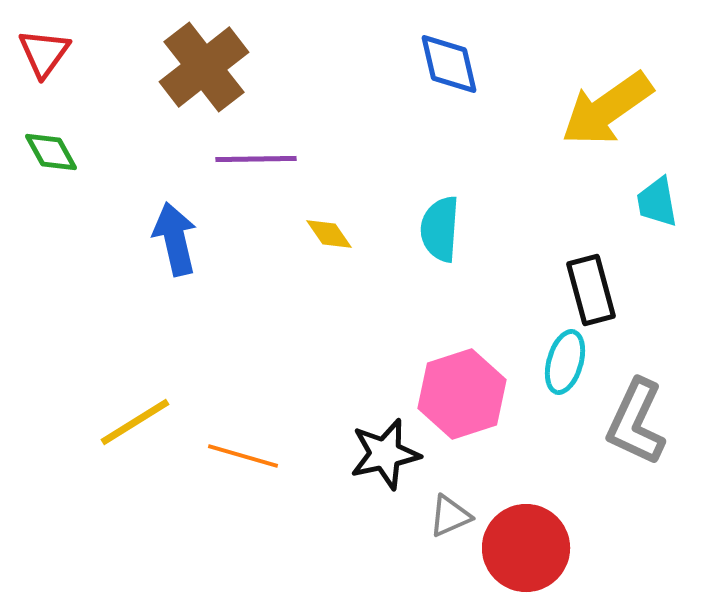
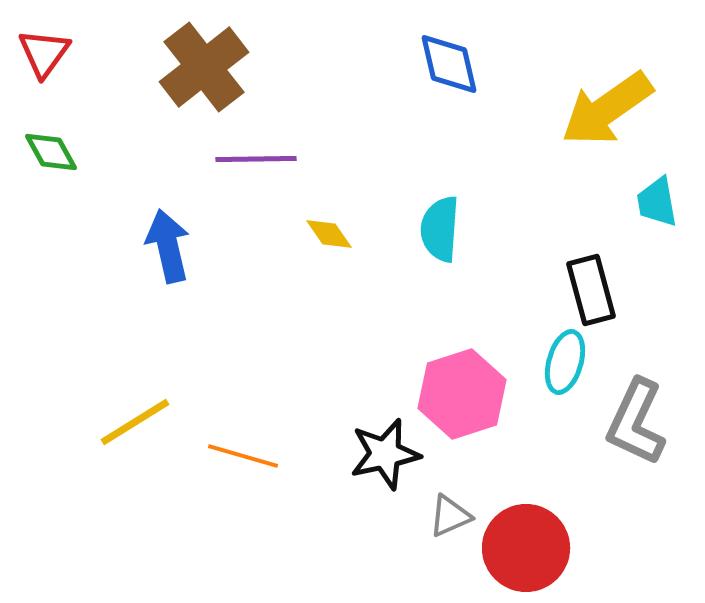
blue arrow: moved 7 px left, 7 px down
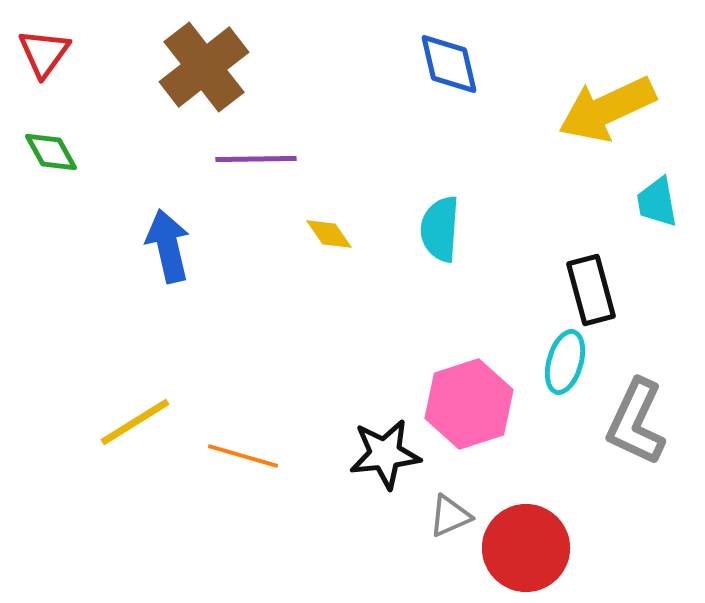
yellow arrow: rotated 10 degrees clockwise
pink hexagon: moved 7 px right, 10 px down
black star: rotated 6 degrees clockwise
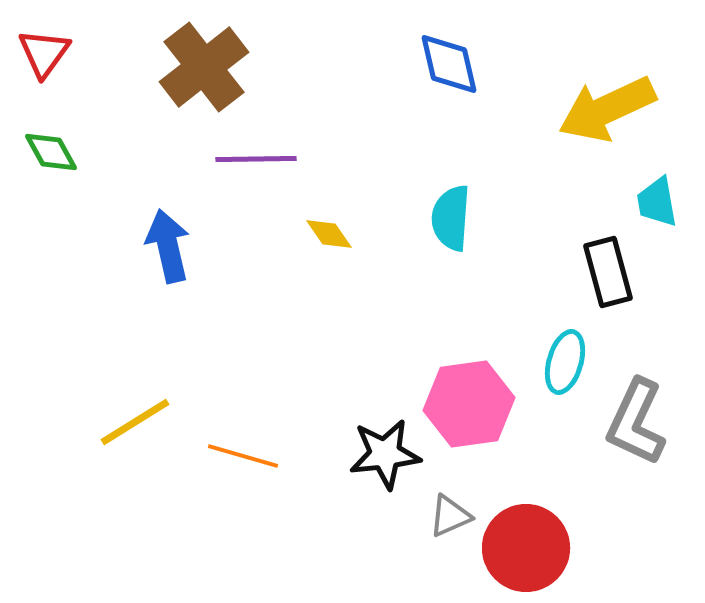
cyan semicircle: moved 11 px right, 11 px up
black rectangle: moved 17 px right, 18 px up
pink hexagon: rotated 10 degrees clockwise
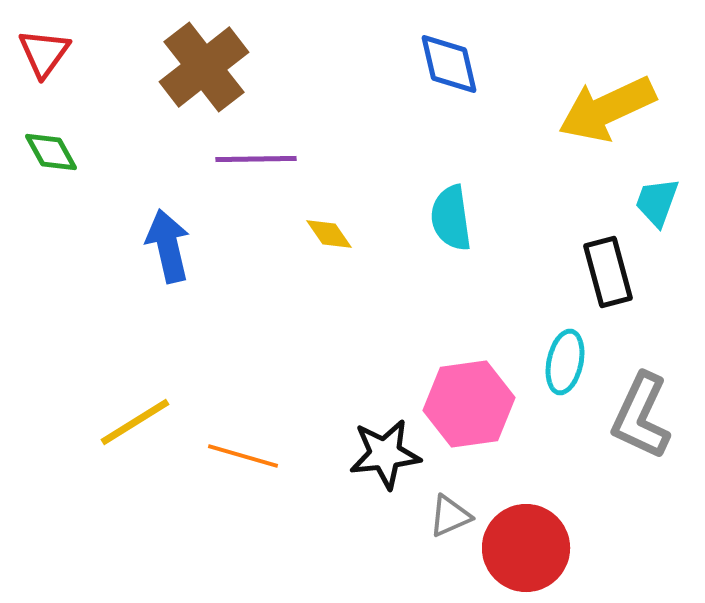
cyan trapezoid: rotated 30 degrees clockwise
cyan semicircle: rotated 12 degrees counterclockwise
cyan ellipse: rotated 4 degrees counterclockwise
gray L-shape: moved 5 px right, 6 px up
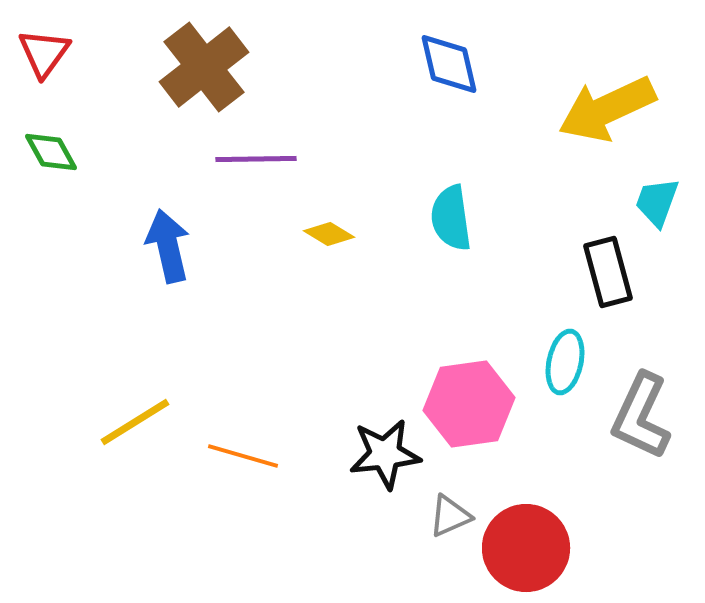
yellow diamond: rotated 24 degrees counterclockwise
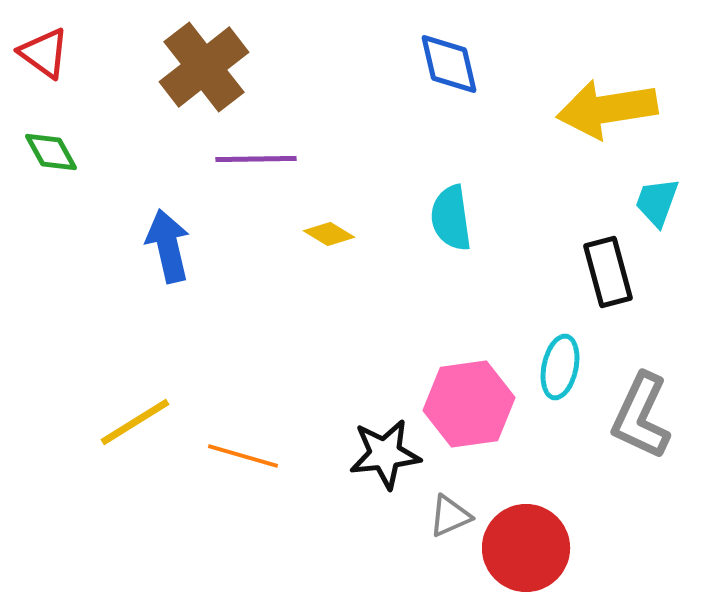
red triangle: rotated 30 degrees counterclockwise
yellow arrow: rotated 16 degrees clockwise
cyan ellipse: moved 5 px left, 5 px down
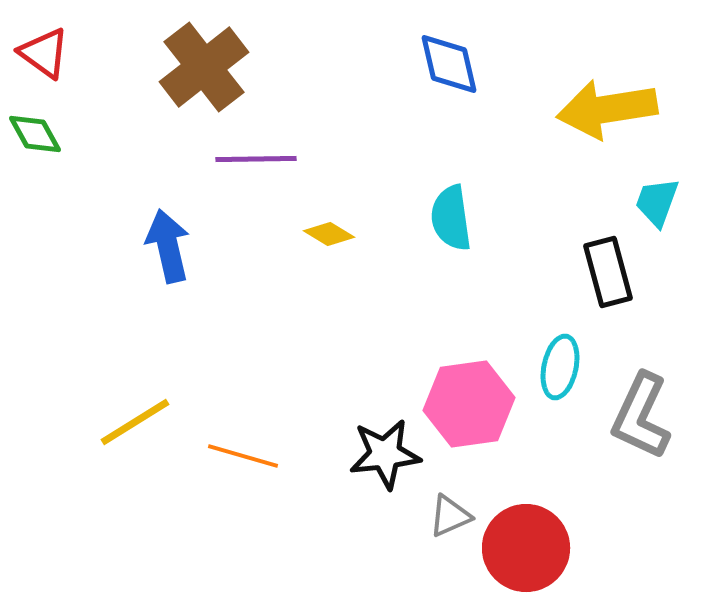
green diamond: moved 16 px left, 18 px up
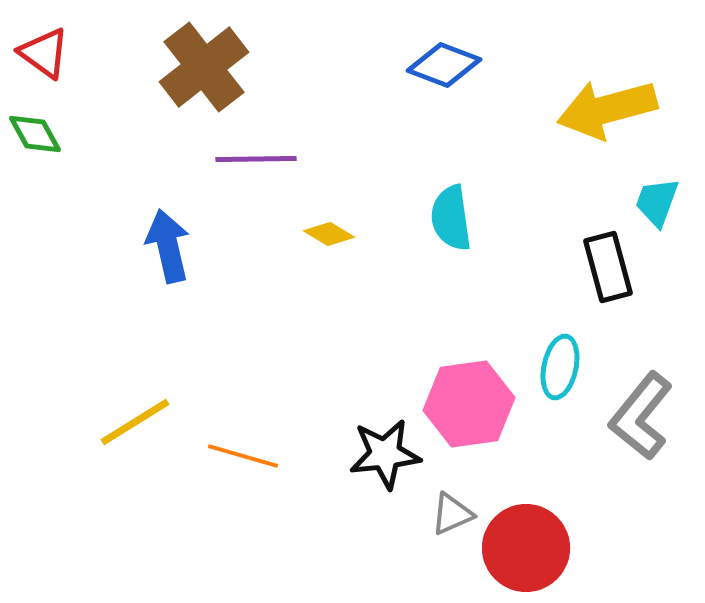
blue diamond: moved 5 px left, 1 px down; rotated 56 degrees counterclockwise
yellow arrow: rotated 6 degrees counterclockwise
black rectangle: moved 5 px up
gray L-shape: rotated 14 degrees clockwise
gray triangle: moved 2 px right, 2 px up
